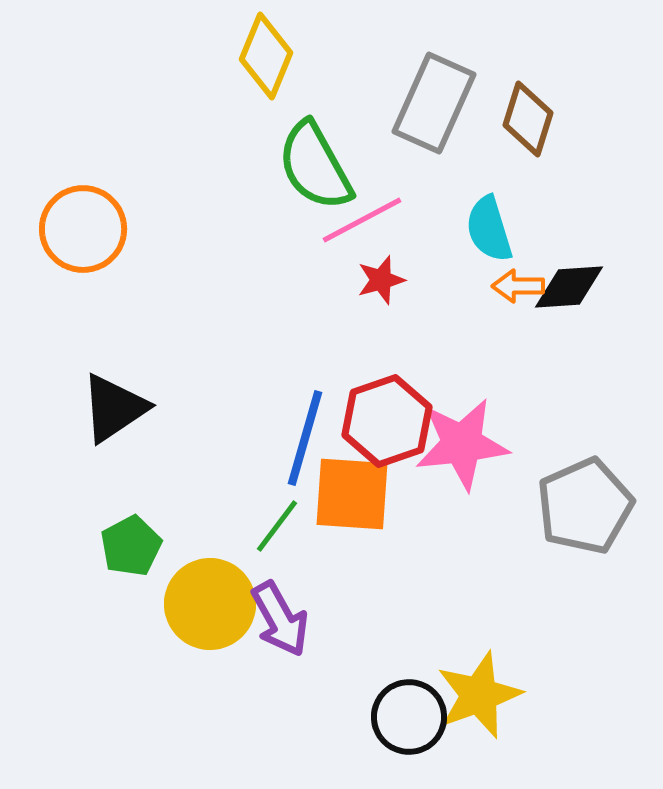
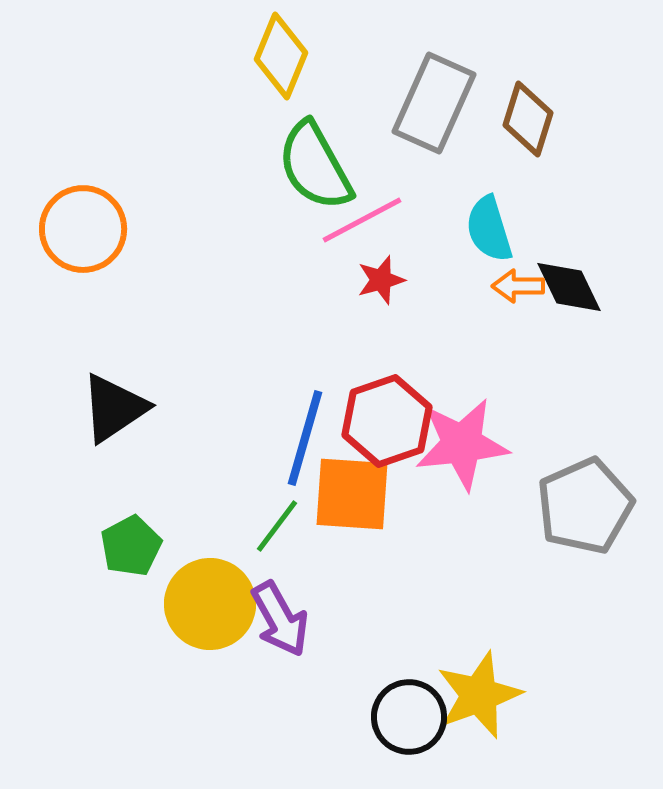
yellow diamond: moved 15 px right
black diamond: rotated 68 degrees clockwise
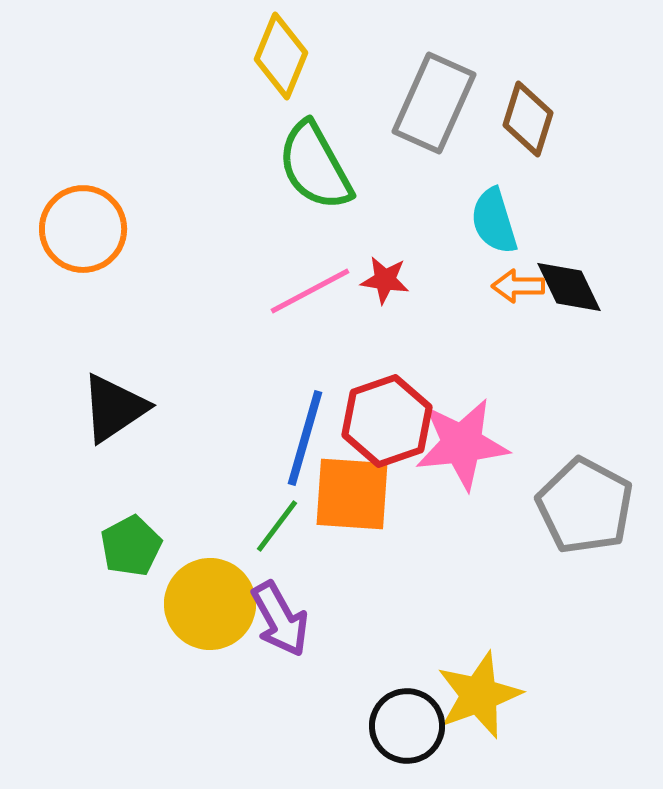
pink line: moved 52 px left, 71 px down
cyan semicircle: moved 5 px right, 8 px up
red star: moved 4 px right; rotated 24 degrees clockwise
gray pentagon: rotated 20 degrees counterclockwise
black circle: moved 2 px left, 9 px down
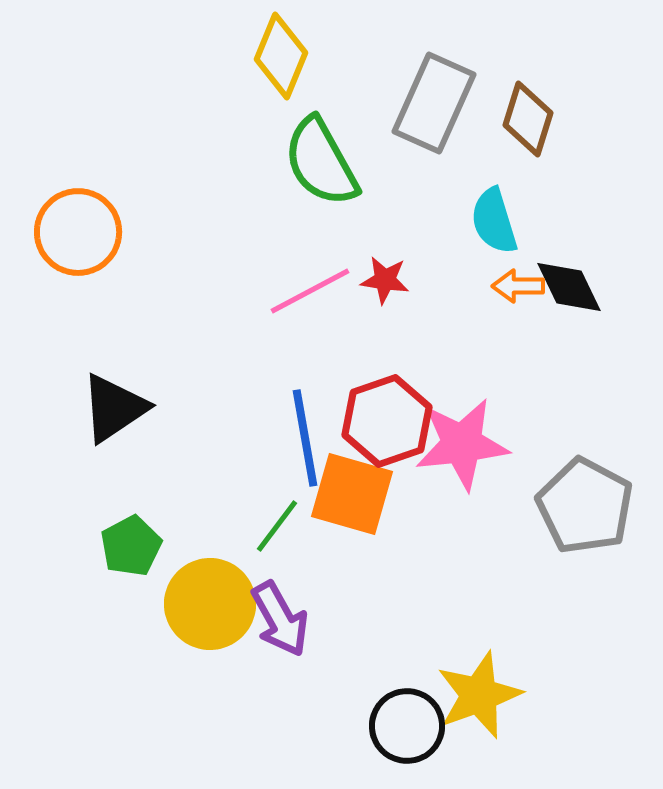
green semicircle: moved 6 px right, 4 px up
orange circle: moved 5 px left, 3 px down
blue line: rotated 26 degrees counterclockwise
orange square: rotated 12 degrees clockwise
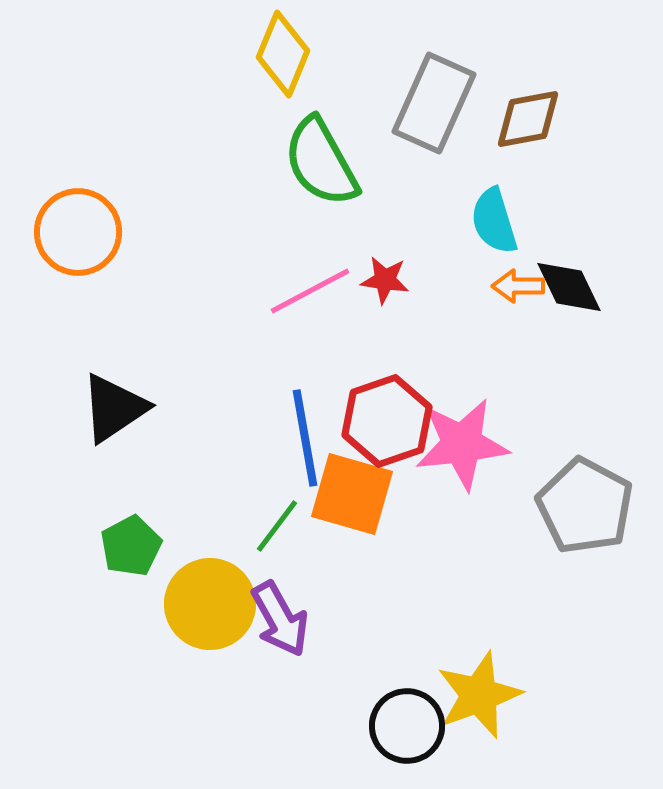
yellow diamond: moved 2 px right, 2 px up
brown diamond: rotated 62 degrees clockwise
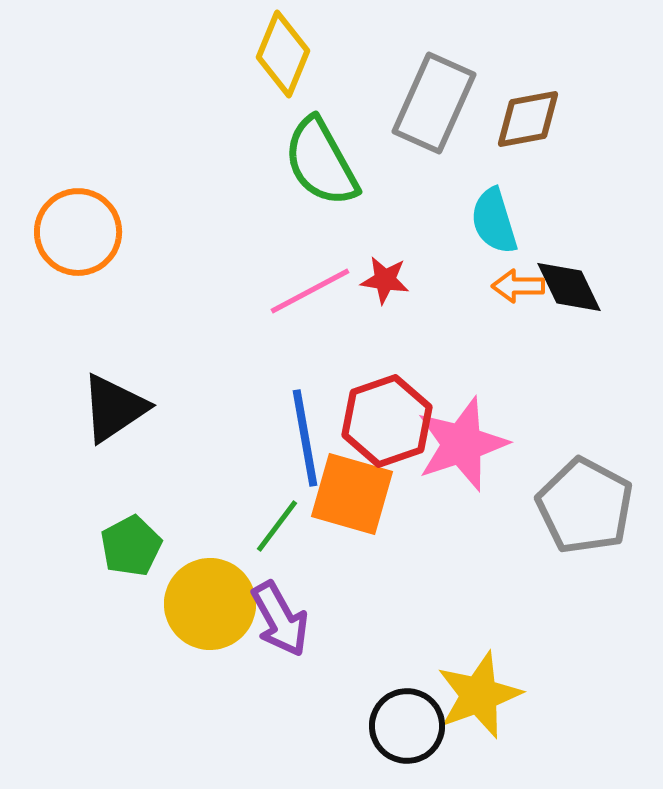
pink star: rotated 12 degrees counterclockwise
